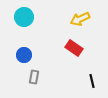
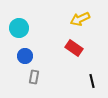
cyan circle: moved 5 px left, 11 px down
blue circle: moved 1 px right, 1 px down
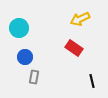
blue circle: moved 1 px down
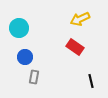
red rectangle: moved 1 px right, 1 px up
black line: moved 1 px left
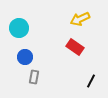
black line: rotated 40 degrees clockwise
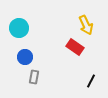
yellow arrow: moved 6 px right, 6 px down; rotated 90 degrees counterclockwise
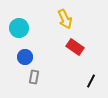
yellow arrow: moved 21 px left, 6 px up
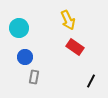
yellow arrow: moved 3 px right, 1 px down
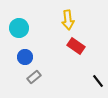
yellow arrow: rotated 18 degrees clockwise
red rectangle: moved 1 px right, 1 px up
gray rectangle: rotated 40 degrees clockwise
black line: moved 7 px right; rotated 64 degrees counterclockwise
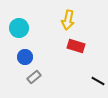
yellow arrow: rotated 18 degrees clockwise
red rectangle: rotated 18 degrees counterclockwise
black line: rotated 24 degrees counterclockwise
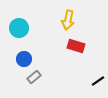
blue circle: moved 1 px left, 2 px down
black line: rotated 64 degrees counterclockwise
